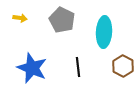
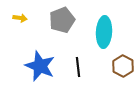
gray pentagon: rotated 25 degrees clockwise
blue star: moved 8 px right, 2 px up
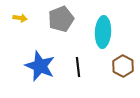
gray pentagon: moved 1 px left, 1 px up
cyan ellipse: moved 1 px left
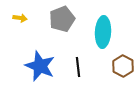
gray pentagon: moved 1 px right
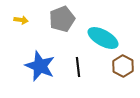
yellow arrow: moved 1 px right, 2 px down
cyan ellipse: moved 6 px down; rotated 64 degrees counterclockwise
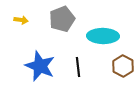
cyan ellipse: moved 2 px up; rotated 28 degrees counterclockwise
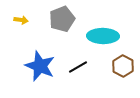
black line: rotated 66 degrees clockwise
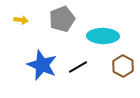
blue star: moved 2 px right, 1 px up
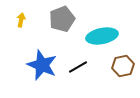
yellow arrow: rotated 88 degrees counterclockwise
cyan ellipse: moved 1 px left; rotated 12 degrees counterclockwise
brown hexagon: rotated 20 degrees clockwise
